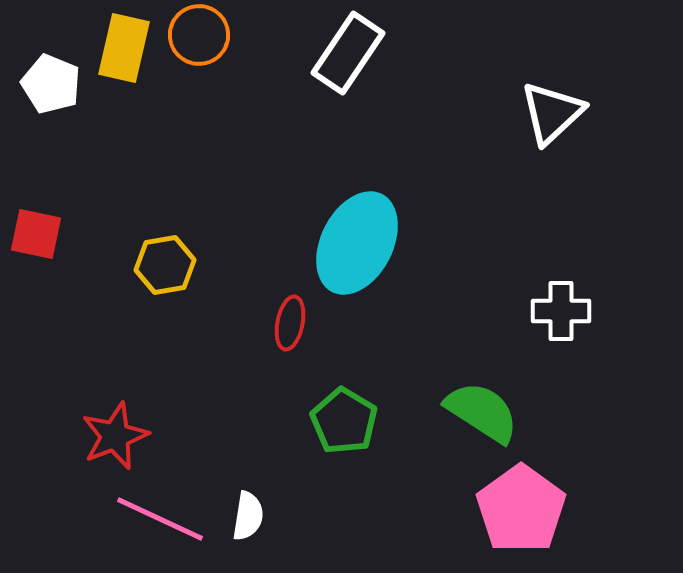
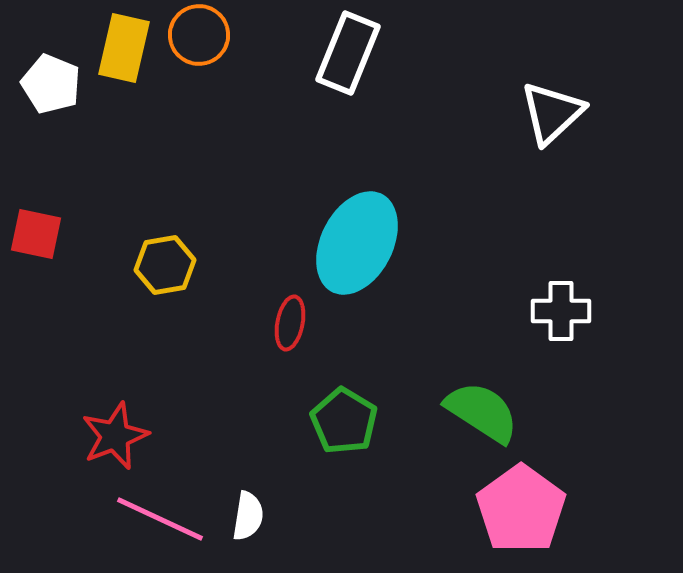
white rectangle: rotated 12 degrees counterclockwise
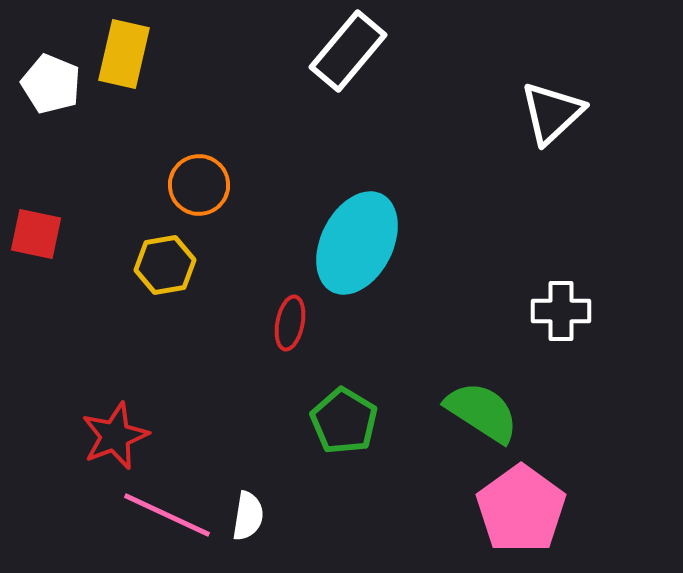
orange circle: moved 150 px down
yellow rectangle: moved 6 px down
white rectangle: moved 2 px up; rotated 18 degrees clockwise
pink line: moved 7 px right, 4 px up
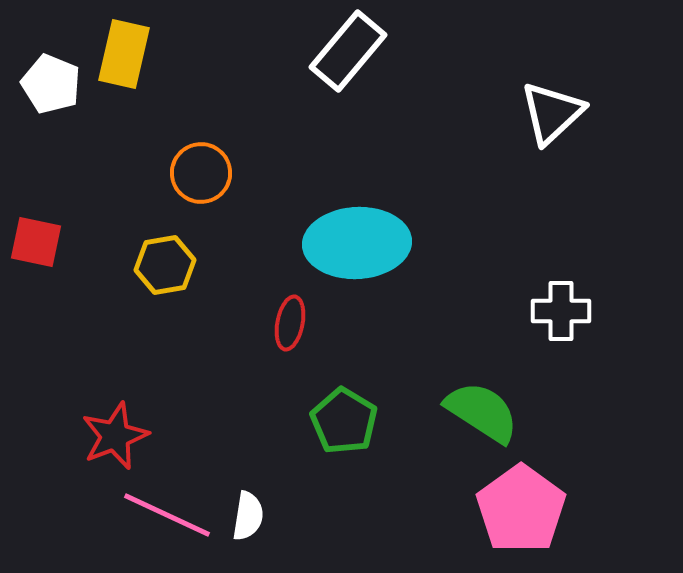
orange circle: moved 2 px right, 12 px up
red square: moved 8 px down
cyan ellipse: rotated 60 degrees clockwise
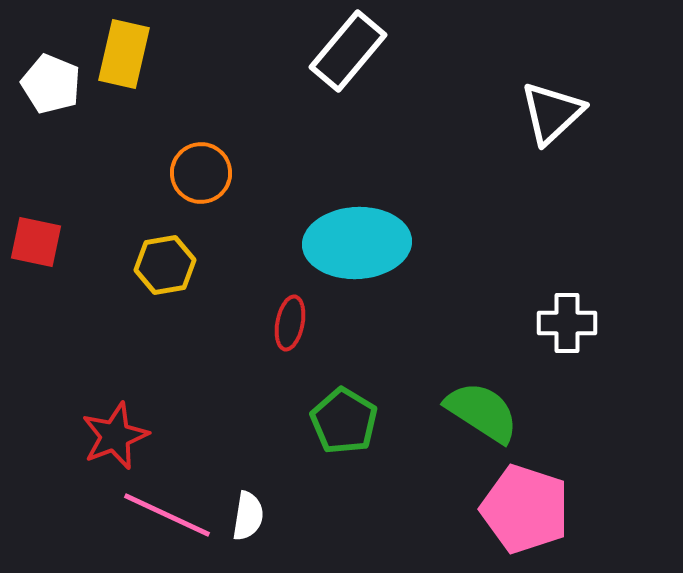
white cross: moved 6 px right, 12 px down
pink pentagon: moved 4 px right; rotated 18 degrees counterclockwise
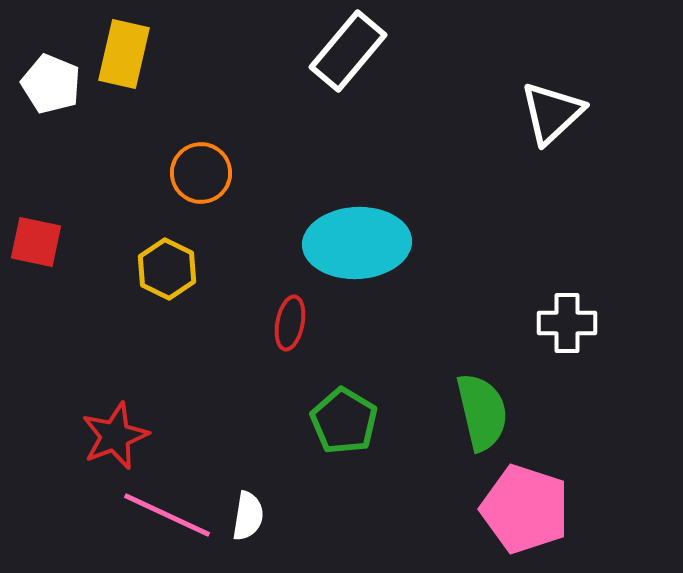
yellow hexagon: moved 2 px right, 4 px down; rotated 24 degrees counterclockwise
green semicircle: rotated 44 degrees clockwise
